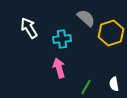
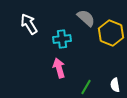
white arrow: moved 4 px up
yellow hexagon: rotated 20 degrees counterclockwise
white semicircle: moved 1 px right, 1 px down
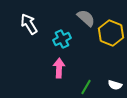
cyan cross: rotated 18 degrees counterclockwise
pink arrow: rotated 18 degrees clockwise
white semicircle: rotated 64 degrees counterclockwise
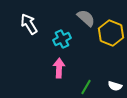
white semicircle: moved 1 px down
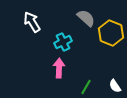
white arrow: moved 3 px right, 2 px up
cyan cross: moved 1 px right, 3 px down
white semicircle: rotated 40 degrees clockwise
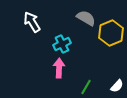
gray semicircle: rotated 12 degrees counterclockwise
yellow hexagon: rotated 15 degrees clockwise
cyan cross: moved 1 px left, 2 px down
white semicircle: moved 2 px right; rotated 104 degrees counterclockwise
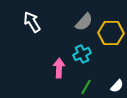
gray semicircle: moved 2 px left, 4 px down; rotated 102 degrees clockwise
yellow hexagon: rotated 25 degrees clockwise
cyan cross: moved 20 px right, 10 px down
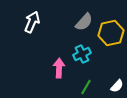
white arrow: rotated 55 degrees clockwise
yellow hexagon: rotated 15 degrees counterclockwise
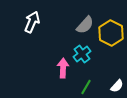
gray semicircle: moved 1 px right, 3 px down
yellow hexagon: rotated 20 degrees counterclockwise
cyan cross: rotated 12 degrees counterclockwise
pink arrow: moved 4 px right
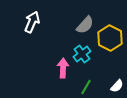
yellow hexagon: moved 1 px left, 5 px down
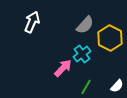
pink arrow: rotated 42 degrees clockwise
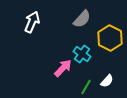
gray semicircle: moved 3 px left, 6 px up
cyan cross: rotated 18 degrees counterclockwise
white semicircle: moved 10 px left, 5 px up
